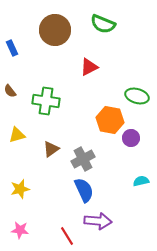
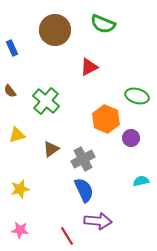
green cross: rotated 32 degrees clockwise
orange hexagon: moved 4 px left, 1 px up; rotated 12 degrees clockwise
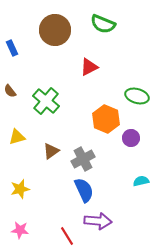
yellow triangle: moved 2 px down
brown triangle: moved 2 px down
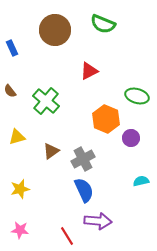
red triangle: moved 4 px down
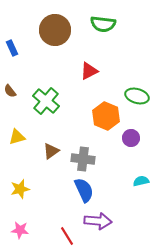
green semicircle: rotated 15 degrees counterclockwise
orange hexagon: moved 3 px up
gray cross: rotated 35 degrees clockwise
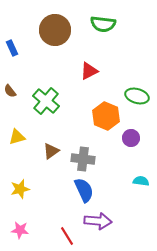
cyan semicircle: rotated 21 degrees clockwise
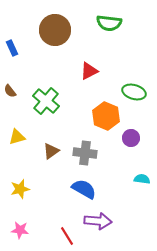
green semicircle: moved 6 px right, 1 px up
green ellipse: moved 3 px left, 4 px up
gray cross: moved 2 px right, 6 px up
cyan semicircle: moved 1 px right, 2 px up
blue semicircle: moved 1 px up; rotated 35 degrees counterclockwise
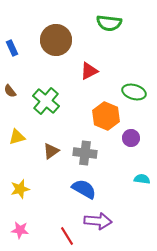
brown circle: moved 1 px right, 10 px down
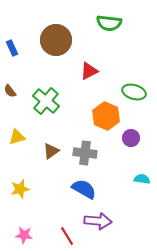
pink star: moved 4 px right, 5 px down
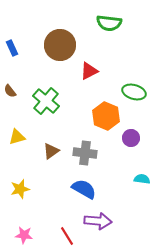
brown circle: moved 4 px right, 5 px down
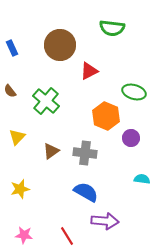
green semicircle: moved 3 px right, 5 px down
yellow triangle: rotated 30 degrees counterclockwise
blue semicircle: moved 2 px right, 3 px down
purple arrow: moved 7 px right
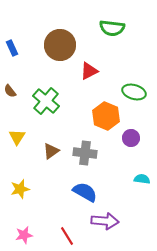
yellow triangle: rotated 12 degrees counterclockwise
blue semicircle: moved 1 px left
pink star: rotated 18 degrees counterclockwise
